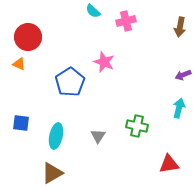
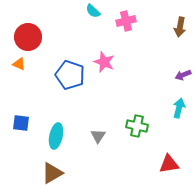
blue pentagon: moved 7 px up; rotated 20 degrees counterclockwise
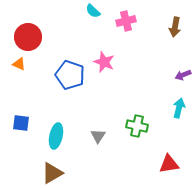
brown arrow: moved 5 px left
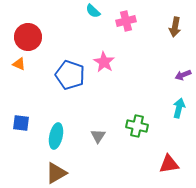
pink star: rotated 10 degrees clockwise
brown triangle: moved 4 px right
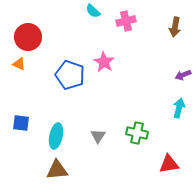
green cross: moved 7 px down
brown triangle: moved 1 px right, 3 px up; rotated 25 degrees clockwise
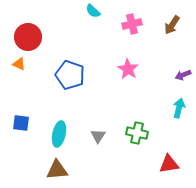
pink cross: moved 6 px right, 3 px down
brown arrow: moved 3 px left, 2 px up; rotated 24 degrees clockwise
pink star: moved 24 px right, 7 px down
cyan ellipse: moved 3 px right, 2 px up
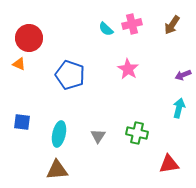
cyan semicircle: moved 13 px right, 18 px down
red circle: moved 1 px right, 1 px down
blue square: moved 1 px right, 1 px up
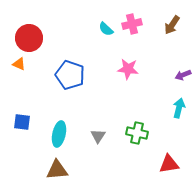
pink star: rotated 25 degrees counterclockwise
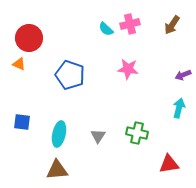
pink cross: moved 2 px left
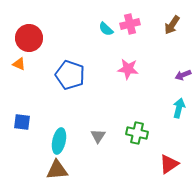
cyan ellipse: moved 7 px down
red triangle: rotated 25 degrees counterclockwise
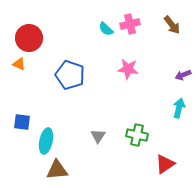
brown arrow: rotated 72 degrees counterclockwise
green cross: moved 2 px down
cyan ellipse: moved 13 px left
red triangle: moved 4 px left
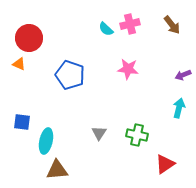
gray triangle: moved 1 px right, 3 px up
